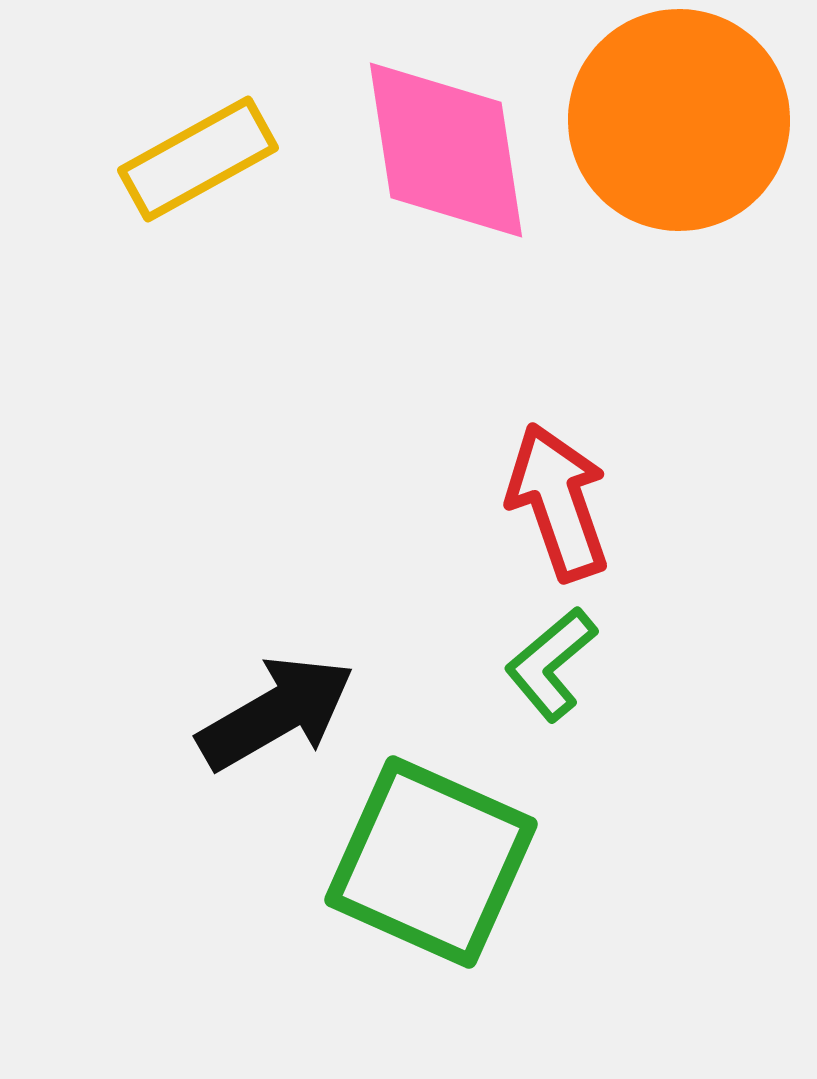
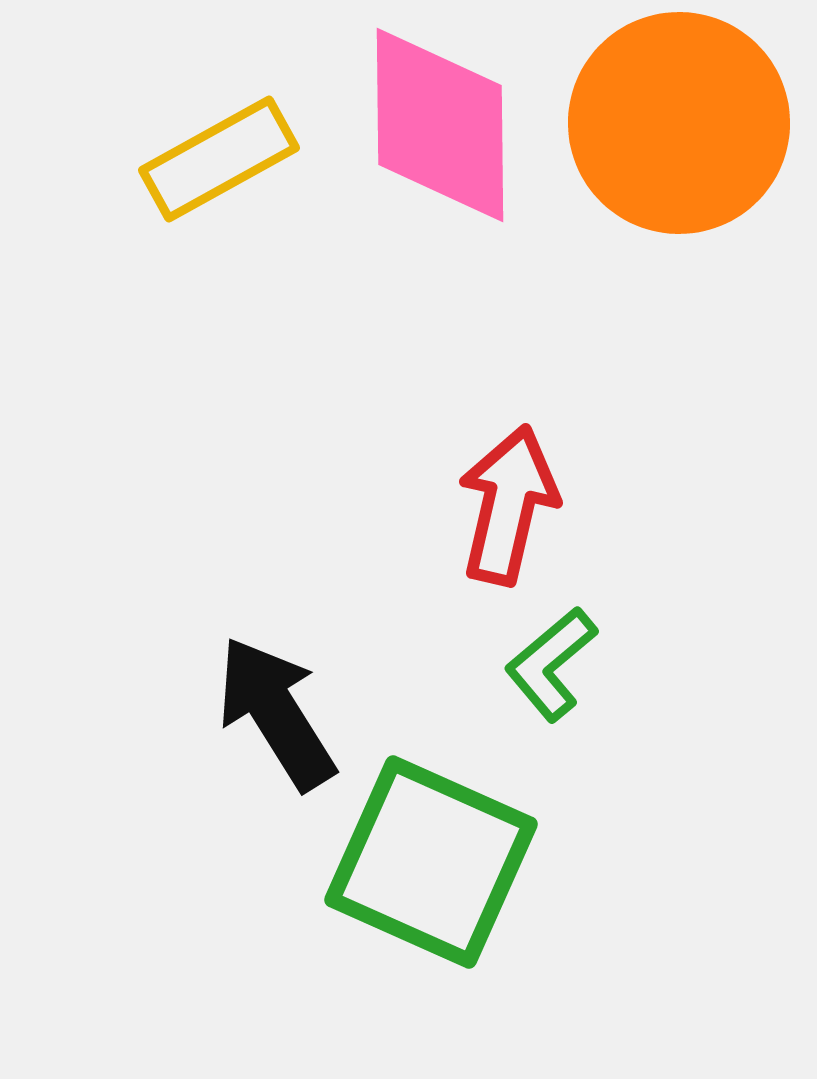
orange circle: moved 3 px down
pink diamond: moved 6 px left, 25 px up; rotated 8 degrees clockwise
yellow rectangle: moved 21 px right
red arrow: moved 50 px left, 3 px down; rotated 32 degrees clockwise
black arrow: rotated 92 degrees counterclockwise
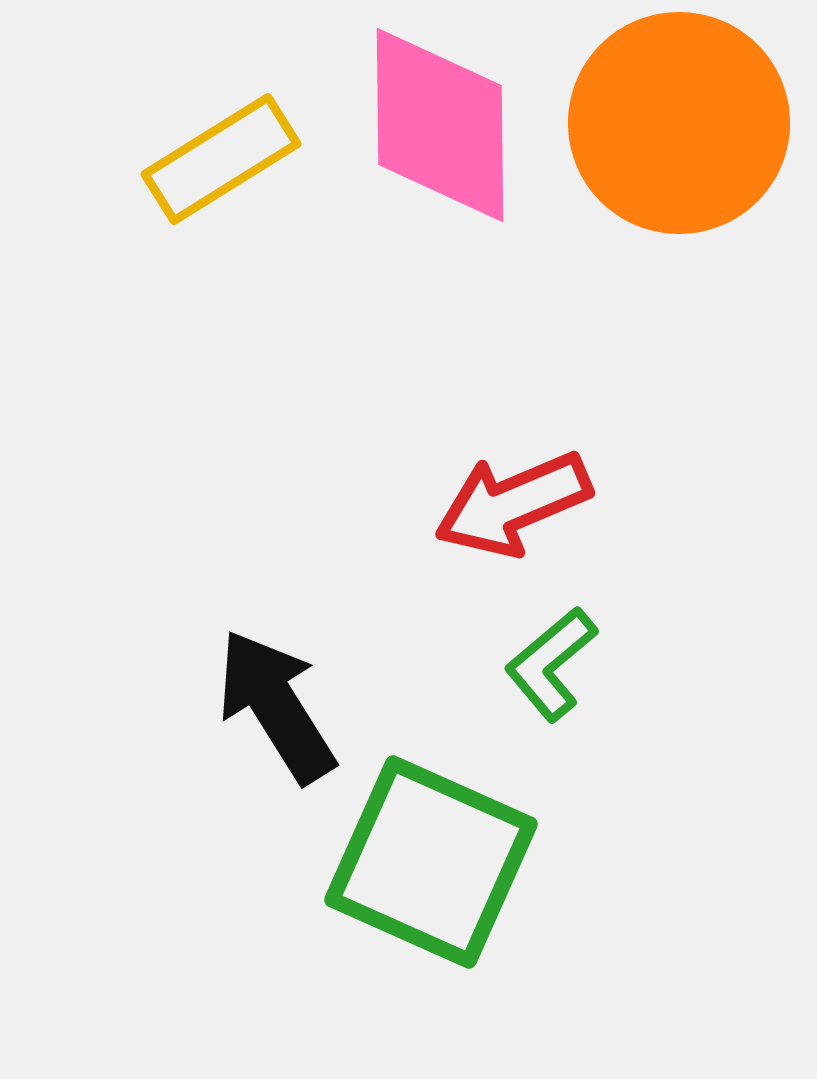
yellow rectangle: moved 2 px right; rotated 3 degrees counterclockwise
red arrow: moved 5 px right, 1 px up; rotated 126 degrees counterclockwise
black arrow: moved 7 px up
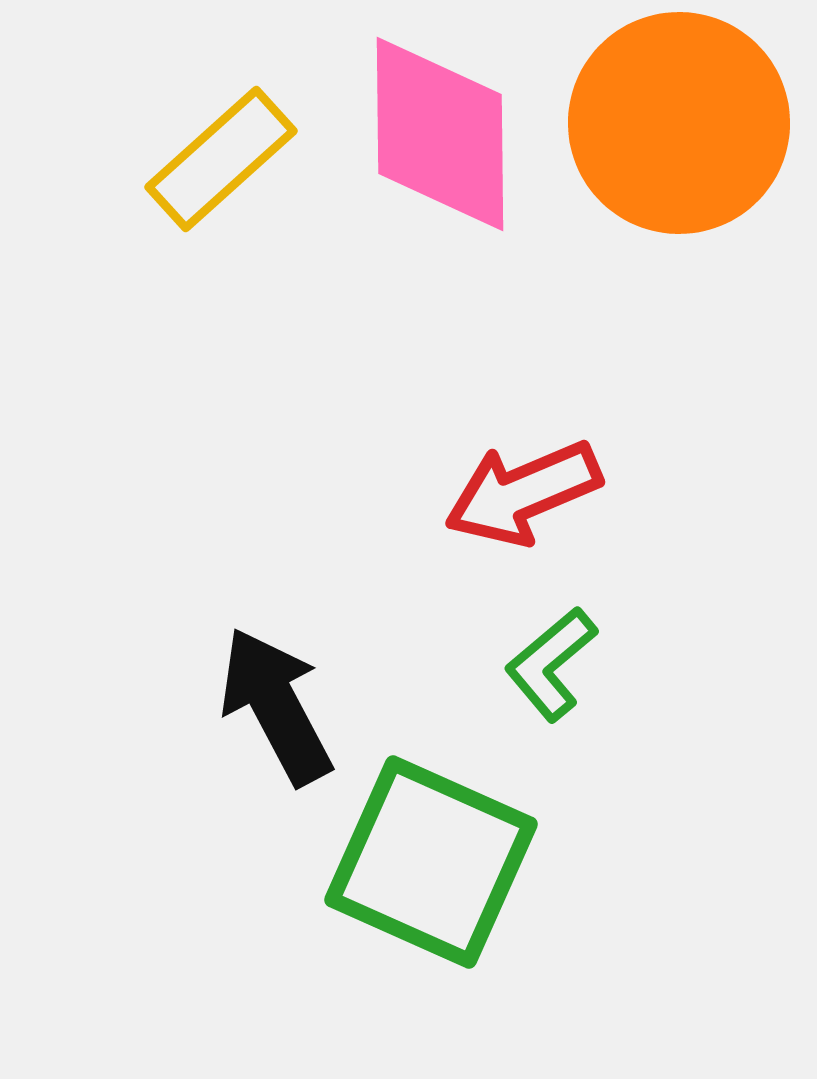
pink diamond: moved 9 px down
yellow rectangle: rotated 10 degrees counterclockwise
red arrow: moved 10 px right, 11 px up
black arrow: rotated 4 degrees clockwise
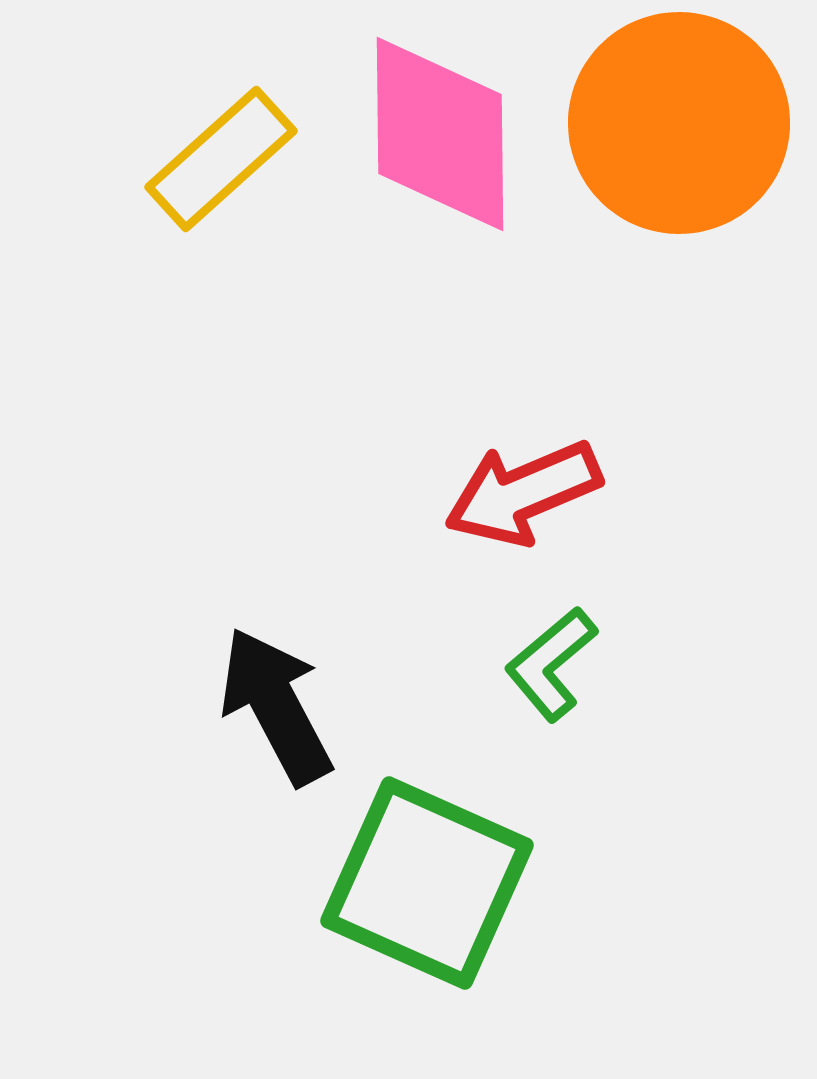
green square: moved 4 px left, 21 px down
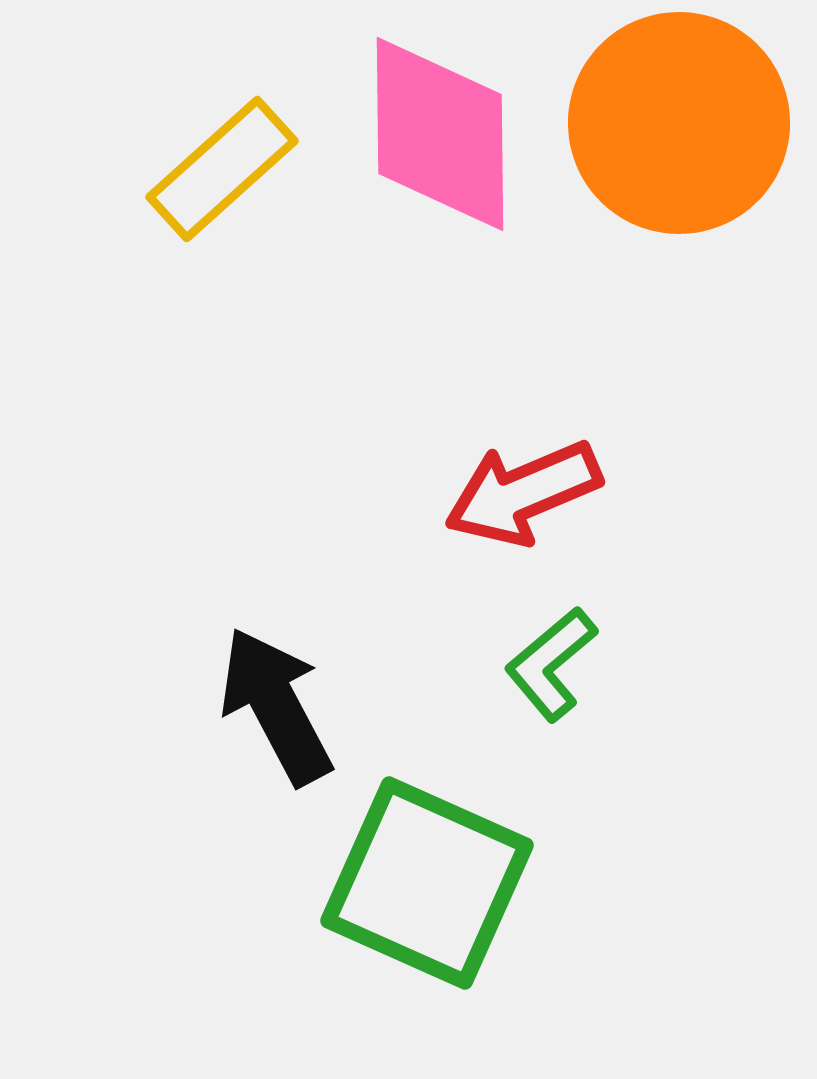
yellow rectangle: moved 1 px right, 10 px down
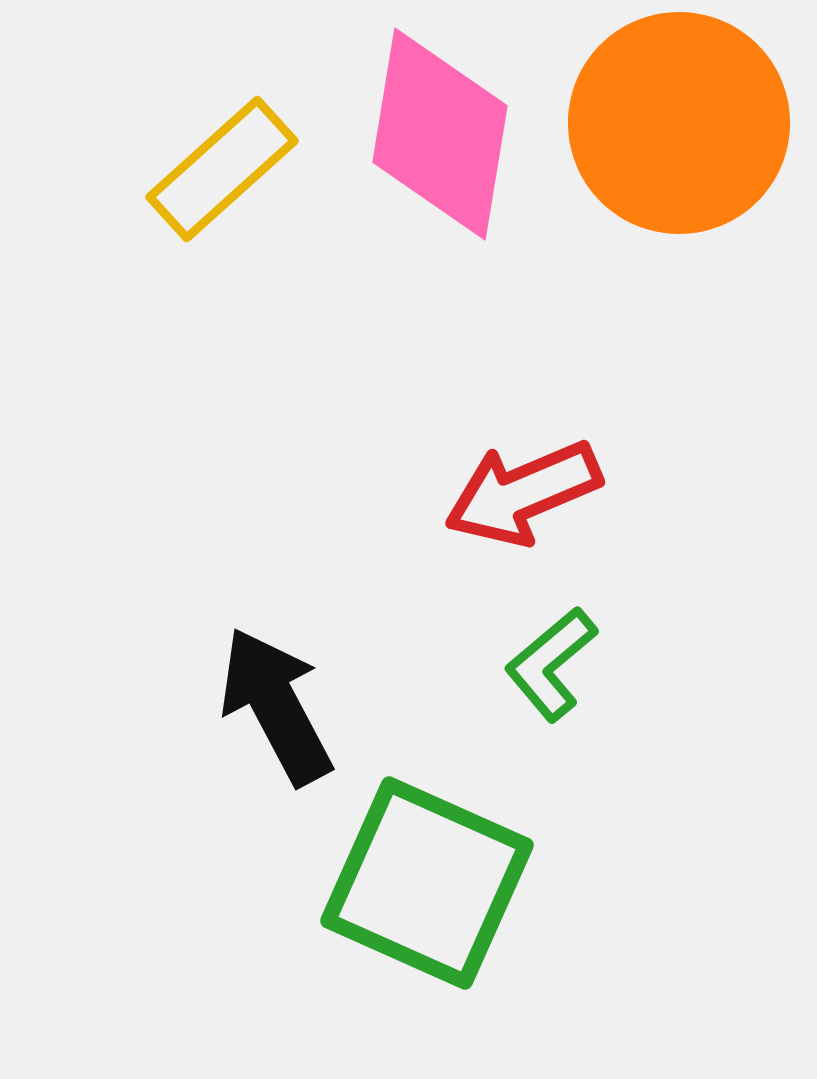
pink diamond: rotated 10 degrees clockwise
